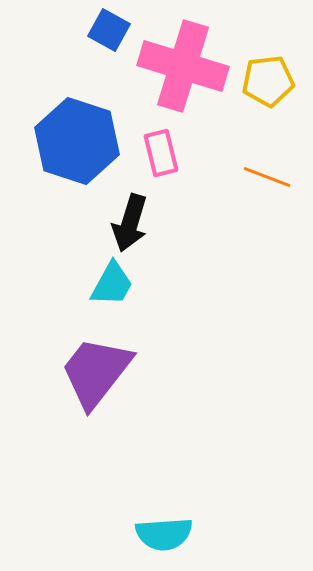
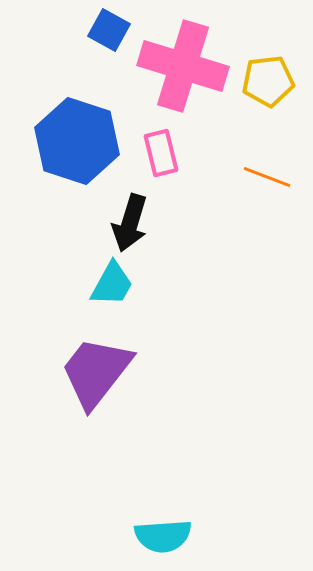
cyan semicircle: moved 1 px left, 2 px down
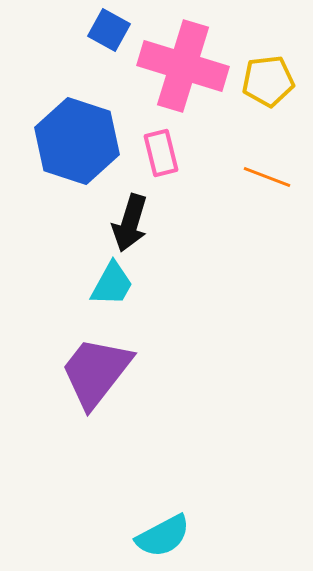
cyan semicircle: rotated 24 degrees counterclockwise
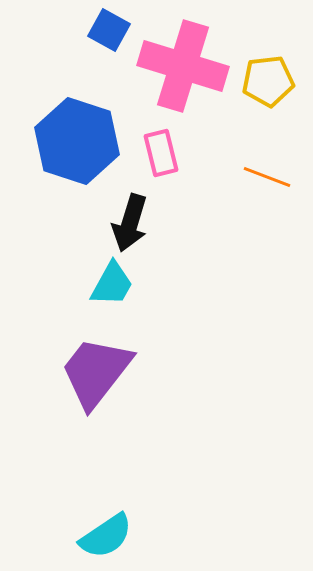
cyan semicircle: moved 57 px left; rotated 6 degrees counterclockwise
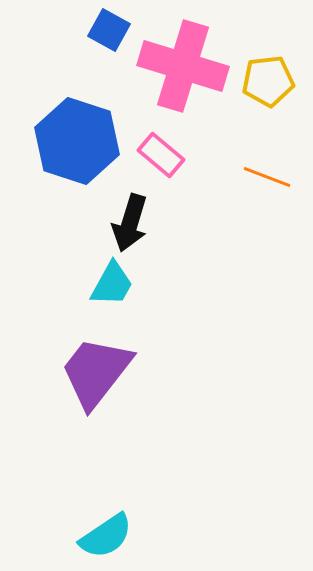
pink rectangle: moved 2 px down; rotated 36 degrees counterclockwise
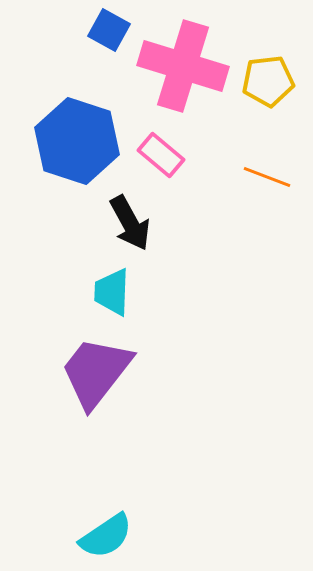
black arrow: rotated 46 degrees counterclockwise
cyan trapezoid: moved 8 px down; rotated 153 degrees clockwise
